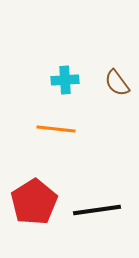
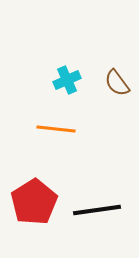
cyan cross: moved 2 px right; rotated 20 degrees counterclockwise
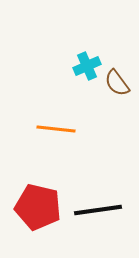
cyan cross: moved 20 px right, 14 px up
red pentagon: moved 4 px right, 5 px down; rotated 27 degrees counterclockwise
black line: moved 1 px right
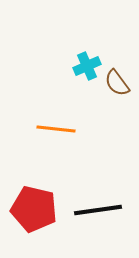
red pentagon: moved 4 px left, 2 px down
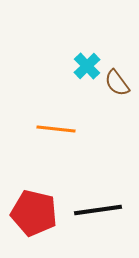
cyan cross: rotated 20 degrees counterclockwise
red pentagon: moved 4 px down
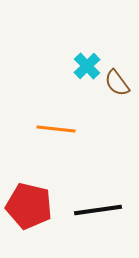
red pentagon: moved 5 px left, 7 px up
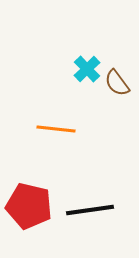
cyan cross: moved 3 px down
black line: moved 8 px left
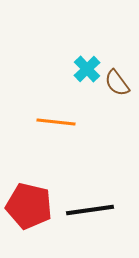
orange line: moved 7 px up
